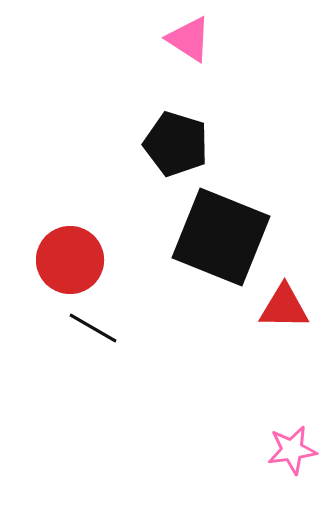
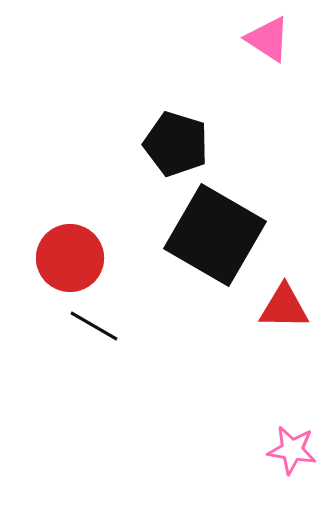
pink triangle: moved 79 px right
black square: moved 6 px left, 2 px up; rotated 8 degrees clockwise
red circle: moved 2 px up
black line: moved 1 px right, 2 px up
pink star: rotated 18 degrees clockwise
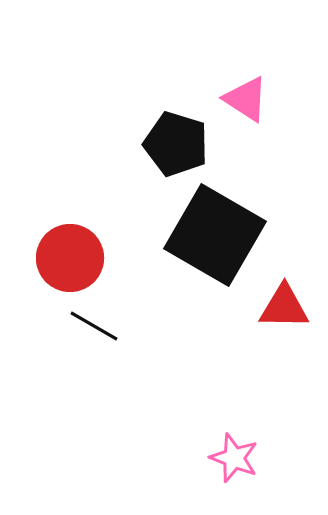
pink triangle: moved 22 px left, 60 px down
pink star: moved 58 px left, 8 px down; rotated 12 degrees clockwise
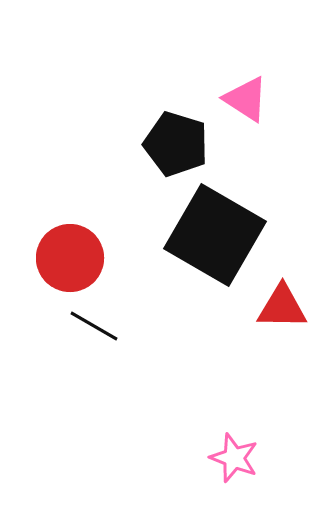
red triangle: moved 2 px left
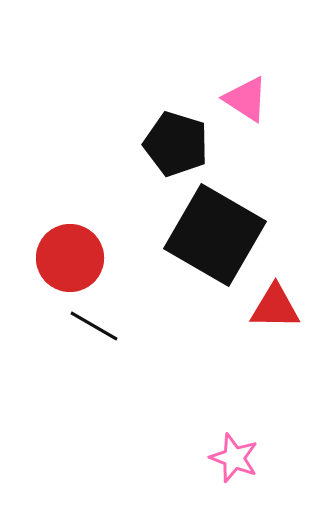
red triangle: moved 7 px left
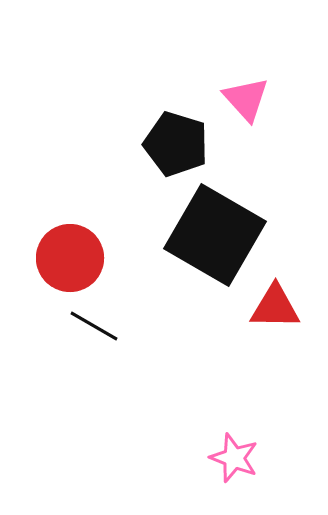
pink triangle: rotated 15 degrees clockwise
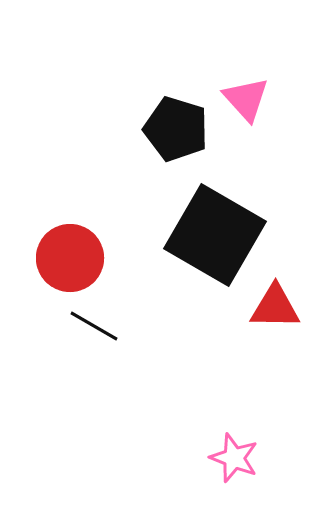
black pentagon: moved 15 px up
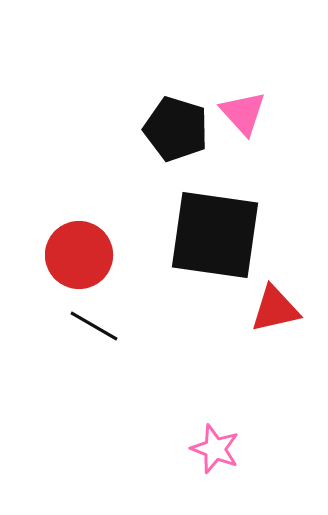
pink triangle: moved 3 px left, 14 px down
black square: rotated 22 degrees counterclockwise
red circle: moved 9 px right, 3 px up
red triangle: moved 2 px down; rotated 14 degrees counterclockwise
pink star: moved 19 px left, 9 px up
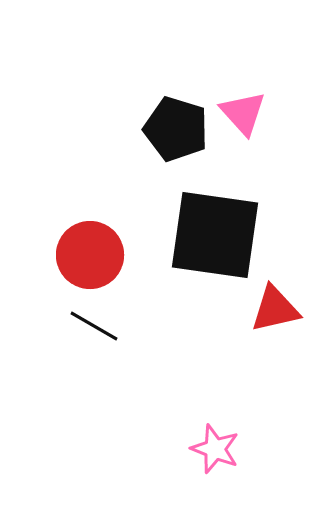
red circle: moved 11 px right
